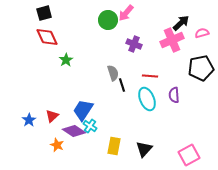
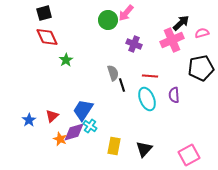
purple diamond: moved 1 px down; rotated 50 degrees counterclockwise
orange star: moved 3 px right, 6 px up
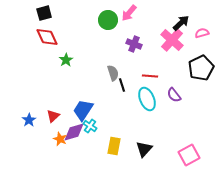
pink arrow: moved 3 px right
pink cross: rotated 25 degrees counterclockwise
black pentagon: rotated 15 degrees counterclockwise
purple semicircle: rotated 35 degrees counterclockwise
red triangle: moved 1 px right
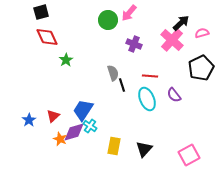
black square: moved 3 px left, 1 px up
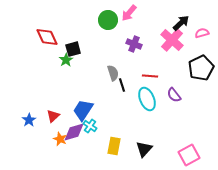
black square: moved 32 px right, 37 px down
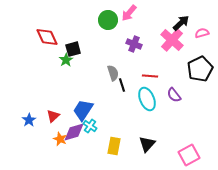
black pentagon: moved 1 px left, 1 px down
black triangle: moved 3 px right, 5 px up
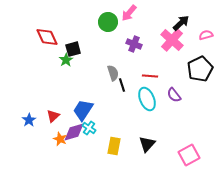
green circle: moved 2 px down
pink semicircle: moved 4 px right, 2 px down
cyan cross: moved 1 px left, 2 px down
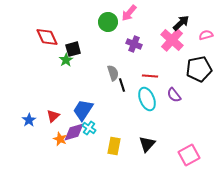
black pentagon: moved 1 px left; rotated 15 degrees clockwise
